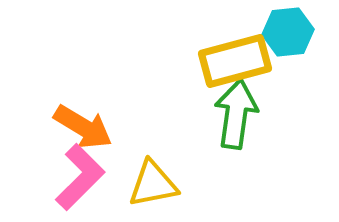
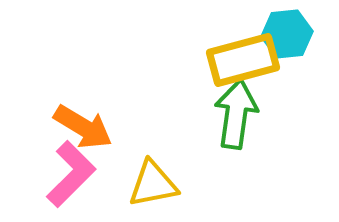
cyan hexagon: moved 1 px left, 2 px down
yellow rectangle: moved 8 px right, 1 px up
pink L-shape: moved 9 px left, 3 px up
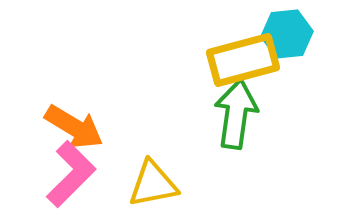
orange arrow: moved 9 px left
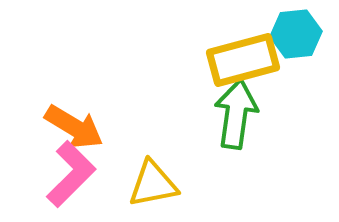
cyan hexagon: moved 9 px right
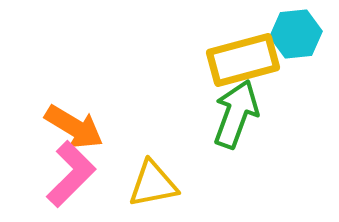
green arrow: rotated 12 degrees clockwise
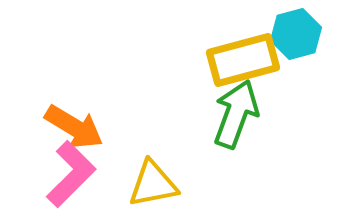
cyan hexagon: rotated 9 degrees counterclockwise
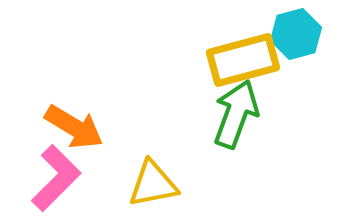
pink L-shape: moved 15 px left, 4 px down
